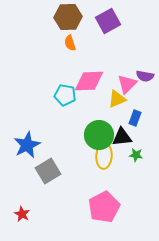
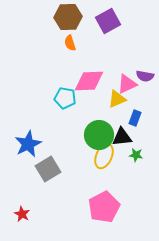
pink triangle: rotated 20 degrees clockwise
cyan pentagon: moved 3 px down
blue star: moved 1 px right, 1 px up
yellow ellipse: rotated 20 degrees clockwise
gray square: moved 2 px up
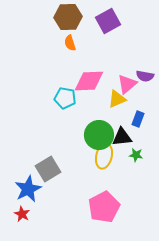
pink triangle: rotated 15 degrees counterclockwise
blue rectangle: moved 3 px right, 1 px down
blue star: moved 45 px down
yellow ellipse: rotated 10 degrees counterclockwise
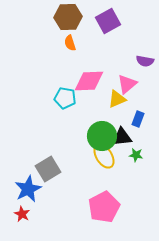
purple semicircle: moved 15 px up
green circle: moved 3 px right, 1 px down
yellow ellipse: rotated 45 degrees counterclockwise
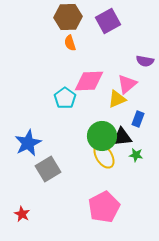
cyan pentagon: rotated 25 degrees clockwise
blue star: moved 46 px up
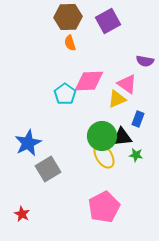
pink triangle: rotated 45 degrees counterclockwise
cyan pentagon: moved 4 px up
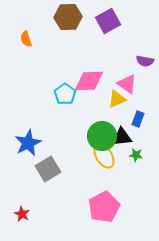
orange semicircle: moved 44 px left, 4 px up
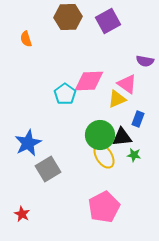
green circle: moved 2 px left, 1 px up
green star: moved 2 px left
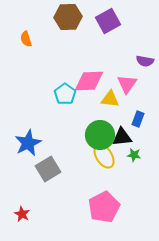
pink triangle: rotated 30 degrees clockwise
yellow triangle: moved 7 px left; rotated 30 degrees clockwise
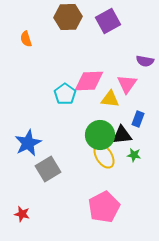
black triangle: moved 2 px up
red star: rotated 14 degrees counterclockwise
